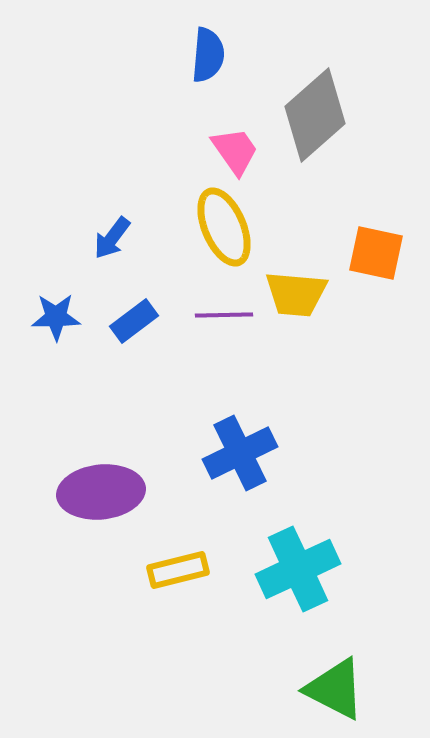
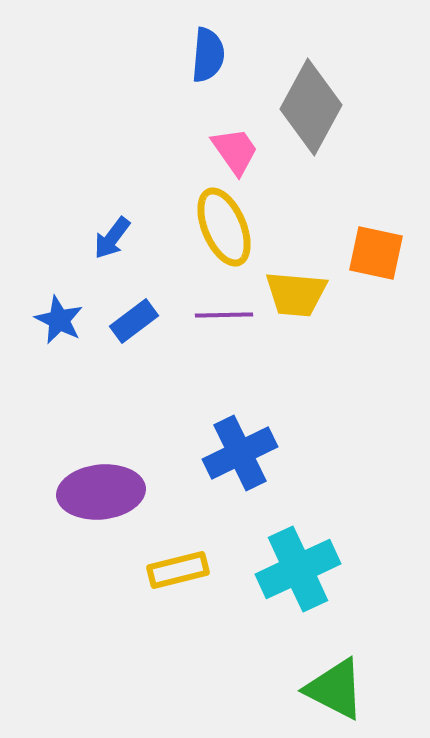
gray diamond: moved 4 px left, 8 px up; rotated 20 degrees counterclockwise
blue star: moved 3 px right, 3 px down; rotated 27 degrees clockwise
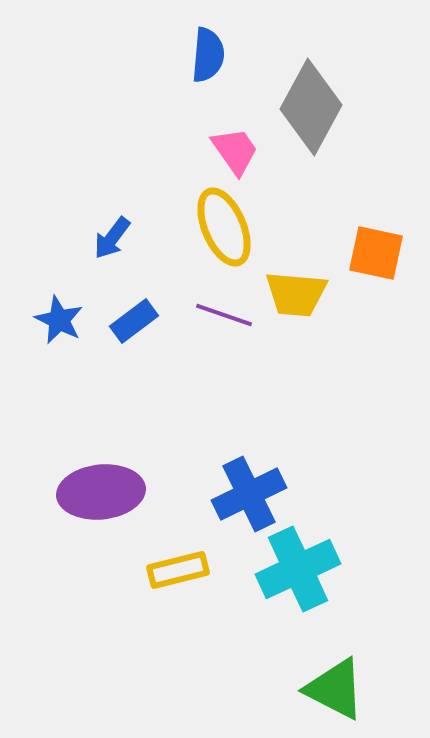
purple line: rotated 20 degrees clockwise
blue cross: moved 9 px right, 41 px down
